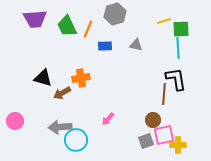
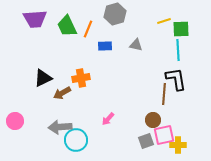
cyan line: moved 2 px down
black triangle: rotated 42 degrees counterclockwise
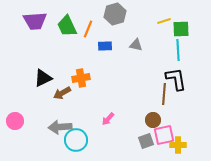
purple trapezoid: moved 2 px down
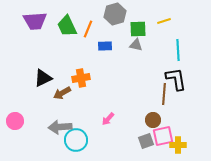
green square: moved 43 px left
pink square: moved 1 px left, 1 px down
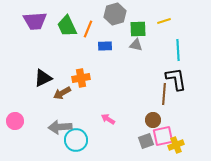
pink arrow: rotated 80 degrees clockwise
yellow cross: moved 2 px left; rotated 21 degrees counterclockwise
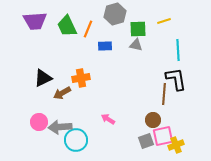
pink circle: moved 24 px right, 1 px down
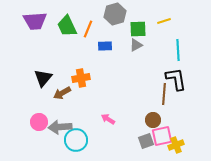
gray triangle: rotated 40 degrees counterclockwise
black triangle: rotated 24 degrees counterclockwise
pink square: moved 1 px left
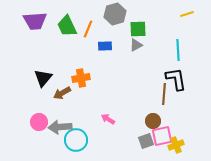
yellow line: moved 23 px right, 7 px up
brown circle: moved 1 px down
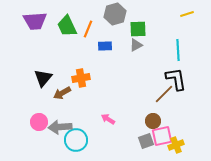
brown line: rotated 40 degrees clockwise
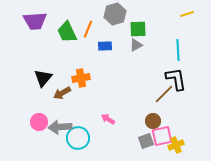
green trapezoid: moved 6 px down
cyan circle: moved 2 px right, 2 px up
